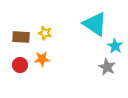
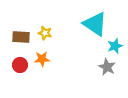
cyan star: rotated 21 degrees clockwise
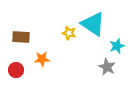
cyan triangle: moved 2 px left
yellow star: moved 24 px right
cyan star: moved 2 px right
red circle: moved 4 px left, 5 px down
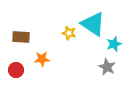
cyan star: moved 3 px left, 2 px up
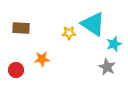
yellow star: rotated 16 degrees counterclockwise
brown rectangle: moved 9 px up
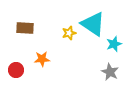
brown rectangle: moved 4 px right
yellow star: rotated 16 degrees counterclockwise
gray star: moved 3 px right, 5 px down
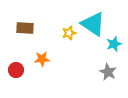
gray star: moved 2 px left
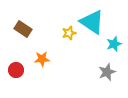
cyan triangle: moved 1 px left, 2 px up
brown rectangle: moved 2 px left, 1 px down; rotated 30 degrees clockwise
gray star: moved 1 px left; rotated 24 degrees clockwise
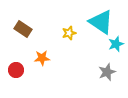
cyan triangle: moved 9 px right
cyan star: moved 2 px right
orange star: moved 1 px up
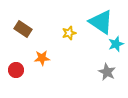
gray star: rotated 24 degrees counterclockwise
